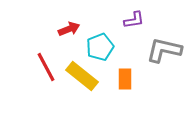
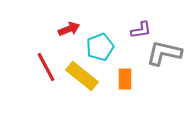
purple L-shape: moved 7 px right, 10 px down
gray L-shape: moved 3 px down
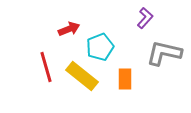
purple L-shape: moved 4 px right, 12 px up; rotated 40 degrees counterclockwise
red line: rotated 12 degrees clockwise
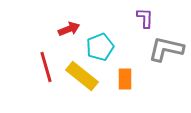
purple L-shape: rotated 40 degrees counterclockwise
gray L-shape: moved 2 px right, 4 px up
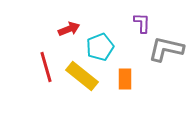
purple L-shape: moved 3 px left, 5 px down
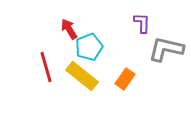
red arrow: rotated 100 degrees counterclockwise
cyan pentagon: moved 11 px left
orange rectangle: rotated 35 degrees clockwise
